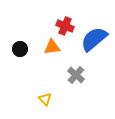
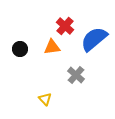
red cross: rotated 18 degrees clockwise
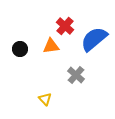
orange triangle: moved 1 px left, 1 px up
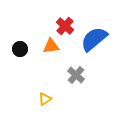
yellow triangle: rotated 40 degrees clockwise
